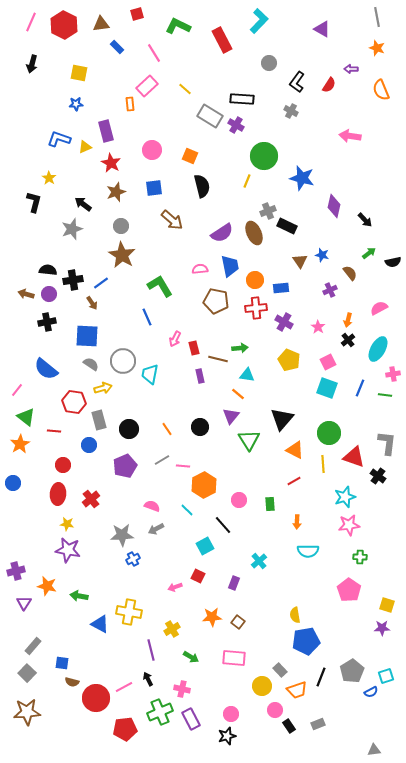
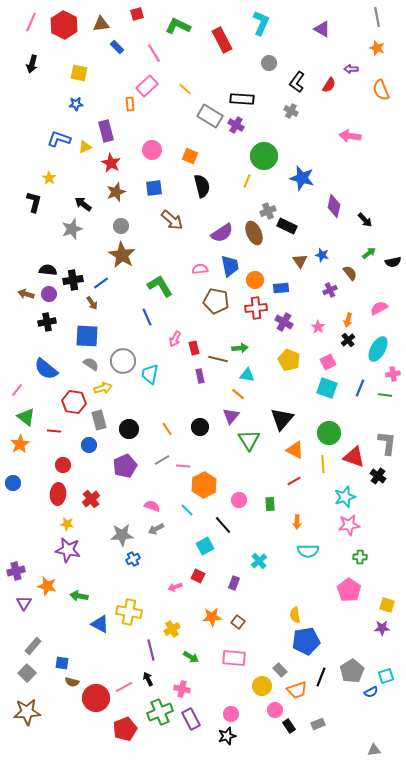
cyan L-shape at (259, 21): moved 2 px right, 2 px down; rotated 20 degrees counterclockwise
red pentagon at (125, 729): rotated 15 degrees counterclockwise
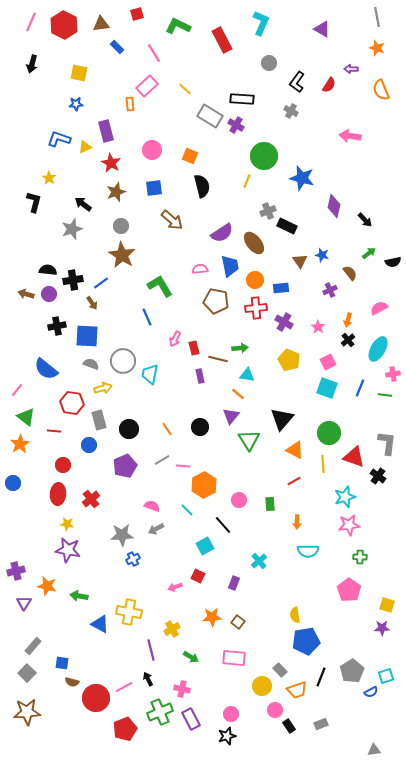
brown ellipse at (254, 233): moved 10 px down; rotated 15 degrees counterclockwise
black cross at (47, 322): moved 10 px right, 4 px down
gray semicircle at (91, 364): rotated 14 degrees counterclockwise
red hexagon at (74, 402): moved 2 px left, 1 px down
gray rectangle at (318, 724): moved 3 px right
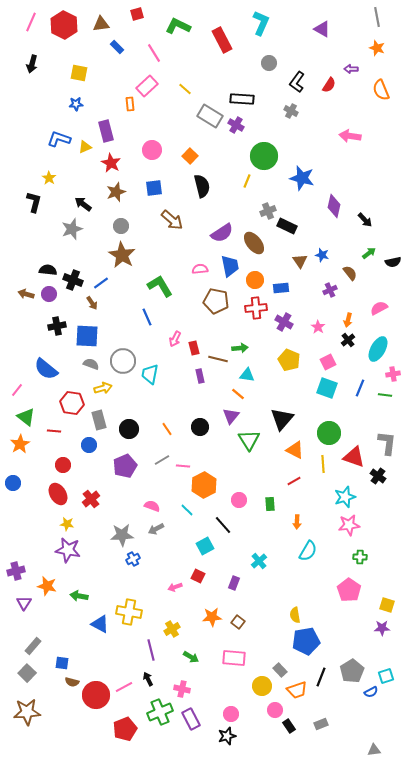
orange square at (190, 156): rotated 21 degrees clockwise
black cross at (73, 280): rotated 30 degrees clockwise
red ellipse at (58, 494): rotated 35 degrees counterclockwise
cyan semicircle at (308, 551): rotated 60 degrees counterclockwise
red circle at (96, 698): moved 3 px up
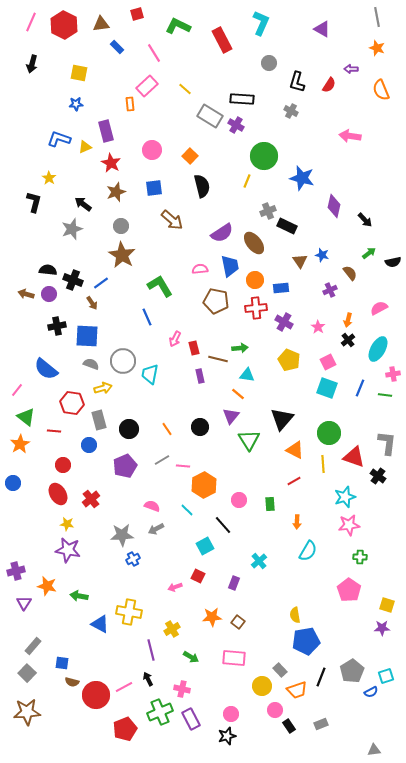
black L-shape at (297, 82): rotated 20 degrees counterclockwise
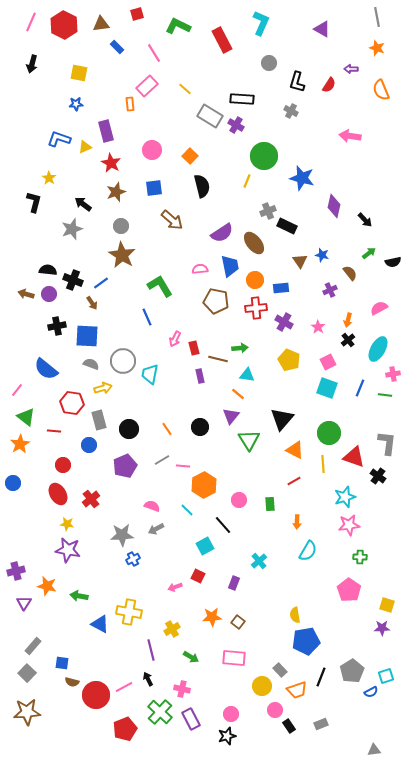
green cross at (160, 712): rotated 25 degrees counterclockwise
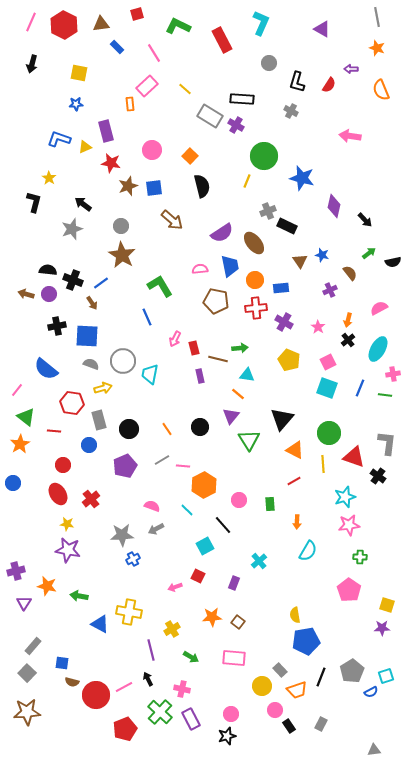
red star at (111, 163): rotated 18 degrees counterclockwise
brown star at (116, 192): moved 12 px right, 6 px up
gray rectangle at (321, 724): rotated 40 degrees counterclockwise
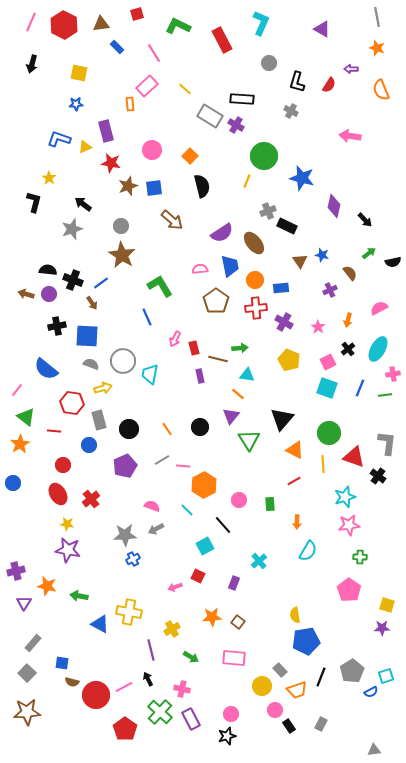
brown pentagon at (216, 301): rotated 25 degrees clockwise
black cross at (348, 340): moved 9 px down
green line at (385, 395): rotated 16 degrees counterclockwise
gray star at (122, 535): moved 3 px right
gray rectangle at (33, 646): moved 3 px up
red pentagon at (125, 729): rotated 15 degrees counterclockwise
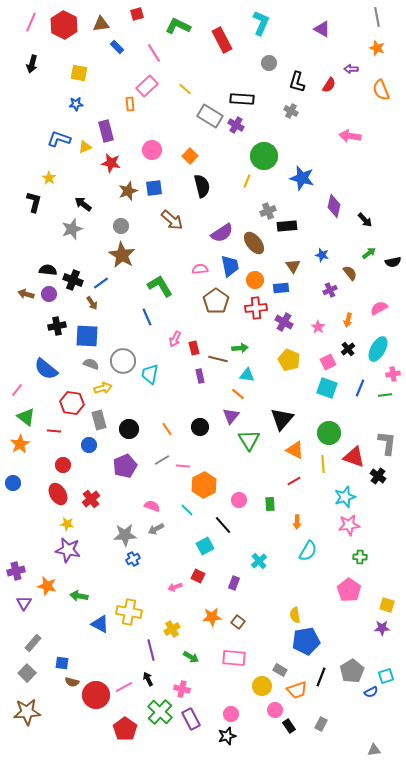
brown star at (128, 186): moved 5 px down
black rectangle at (287, 226): rotated 30 degrees counterclockwise
brown triangle at (300, 261): moved 7 px left, 5 px down
gray rectangle at (280, 670): rotated 16 degrees counterclockwise
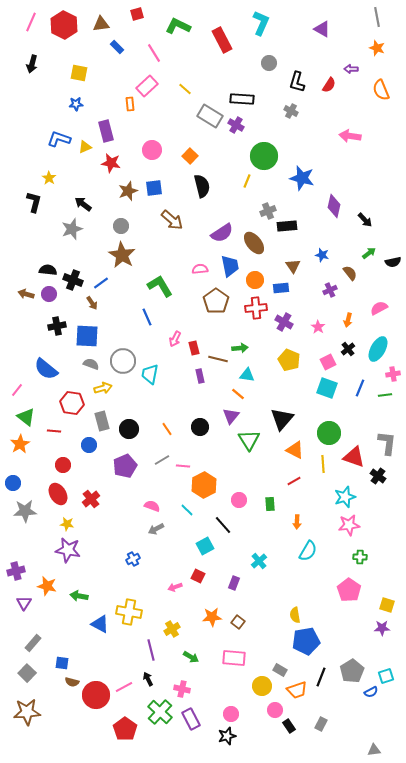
gray rectangle at (99, 420): moved 3 px right, 1 px down
gray star at (125, 535): moved 100 px left, 24 px up
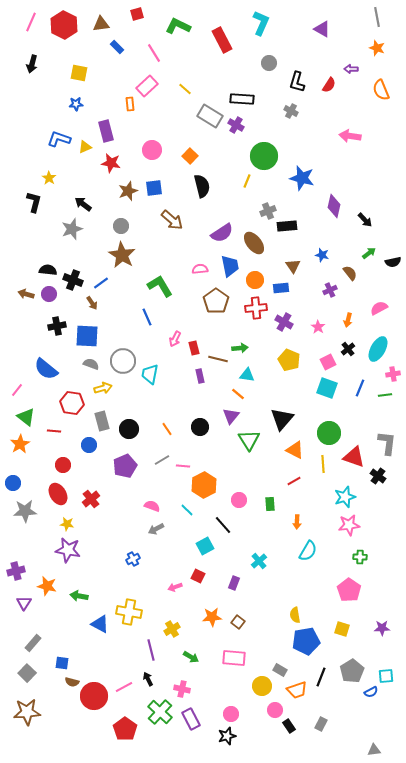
yellow square at (387, 605): moved 45 px left, 24 px down
cyan square at (386, 676): rotated 14 degrees clockwise
red circle at (96, 695): moved 2 px left, 1 px down
